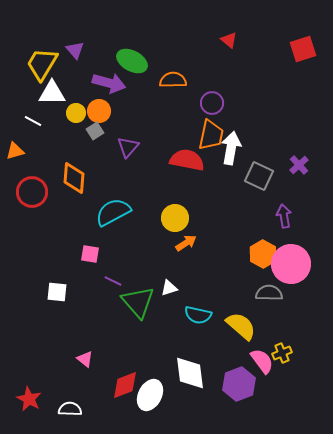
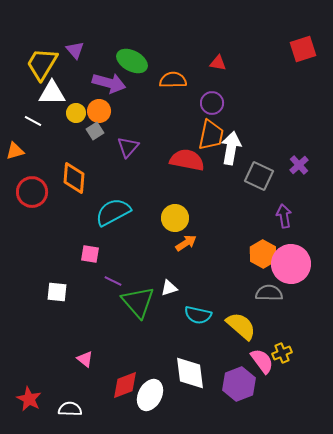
red triangle at (229, 40): moved 11 px left, 23 px down; rotated 30 degrees counterclockwise
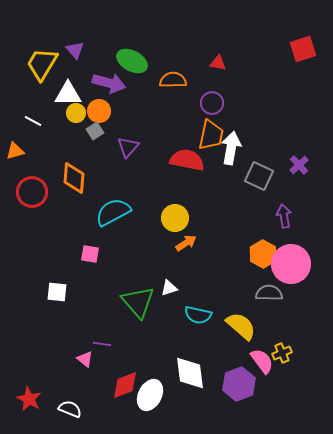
white triangle at (52, 93): moved 16 px right, 1 px down
purple line at (113, 281): moved 11 px left, 63 px down; rotated 18 degrees counterclockwise
white semicircle at (70, 409): rotated 20 degrees clockwise
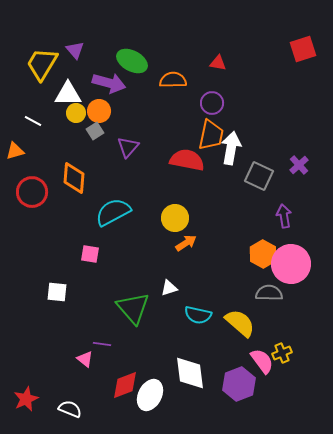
green triangle at (138, 302): moved 5 px left, 6 px down
yellow semicircle at (241, 326): moved 1 px left, 3 px up
red star at (29, 399): moved 3 px left; rotated 20 degrees clockwise
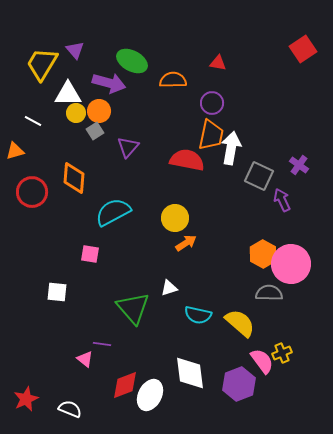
red square at (303, 49): rotated 16 degrees counterclockwise
purple cross at (299, 165): rotated 12 degrees counterclockwise
purple arrow at (284, 216): moved 2 px left, 16 px up; rotated 15 degrees counterclockwise
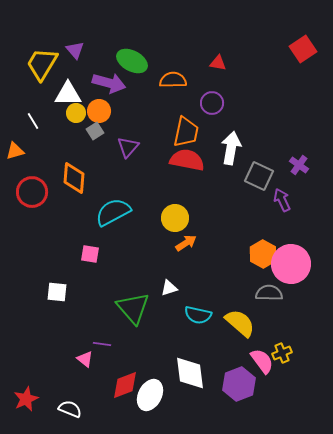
white line at (33, 121): rotated 30 degrees clockwise
orange trapezoid at (211, 135): moved 25 px left, 3 px up
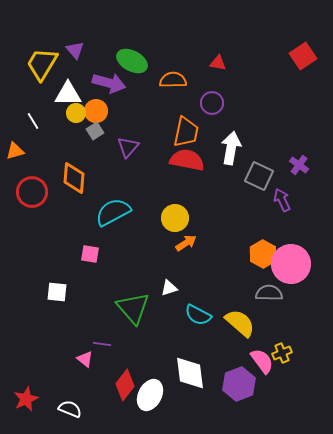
red square at (303, 49): moved 7 px down
orange circle at (99, 111): moved 3 px left
cyan semicircle at (198, 315): rotated 16 degrees clockwise
red diamond at (125, 385): rotated 32 degrees counterclockwise
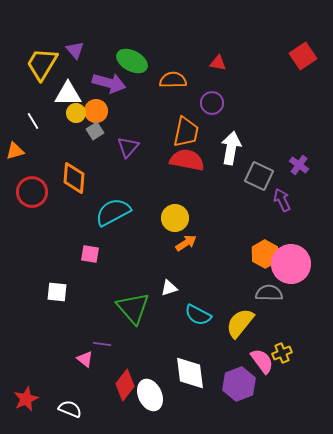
orange hexagon at (263, 254): moved 2 px right
yellow semicircle at (240, 323): rotated 92 degrees counterclockwise
white ellipse at (150, 395): rotated 52 degrees counterclockwise
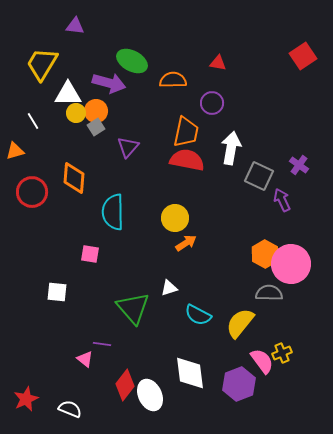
purple triangle at (75, 50): moved 24 px up; rotated 42 degrees counterclockwise
gray square at (95, 131): moved 1 px right, 4 px up
cyan semicircle at (113, 212): rotated 63 degrees counterclockwise
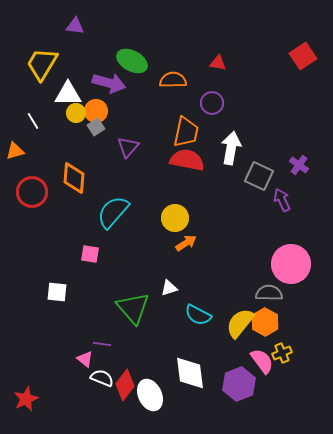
cyan semicircle at (113, 212): rotated 42 degrees clockwise
orange hexagon at (265, 254): moved 68 px down
white semicircle at (70, 409): moved 32 px right, 31 px up
